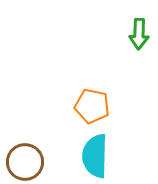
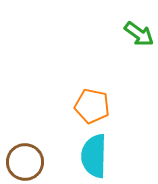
green arrow: rotated 56 degrees counterclockwise
cyan semicircle: moved 1 px left
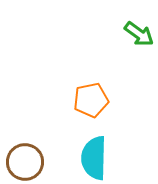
orange pentagon: moved 1 px left, 6 px up; rotated 24 degrees counterclockwise
cyan semicircle: moved 2 px down
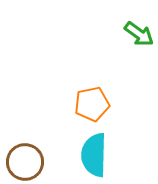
orange pentagon: moved 1 px right, 4 px down
cyan semicircle: moved 3 px up
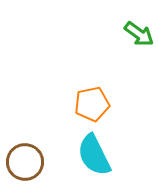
cyan semicircle: rotated 27 degrees counterclockwise
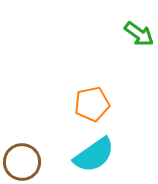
cyan semicircle: rotated 99 degrees counterclockwise
brown circle: moved 3 px left
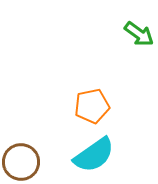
orange pentagon: moved 2 px down
brown circle: moved 1 px left
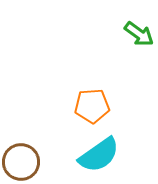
orange pentagon: rotated 8 degrees clockwise
cyan semicircle: moved 5 px right
